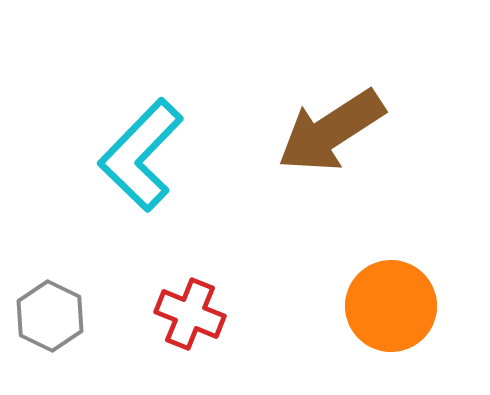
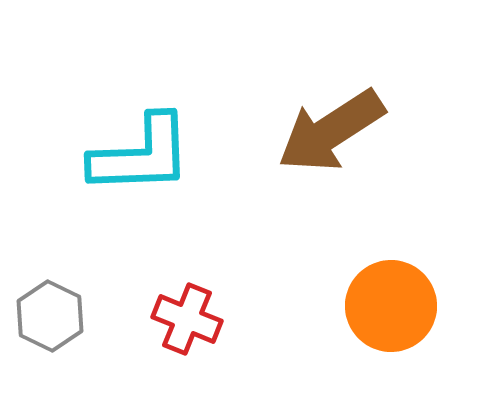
cyan L-shape: rotated 136 degrees counterclockwise
red cross: moved 3 px left, 5 px down
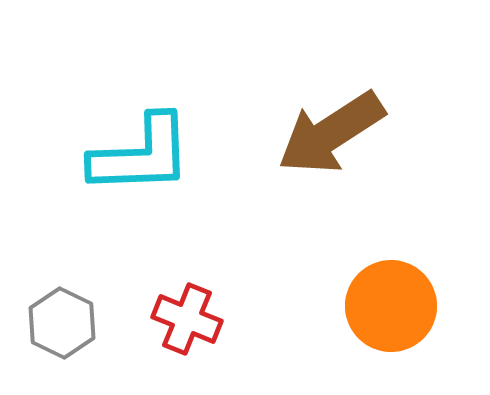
brown arrow: moved 2 px down
gray hexagon: moved 12 px right, 7 px down
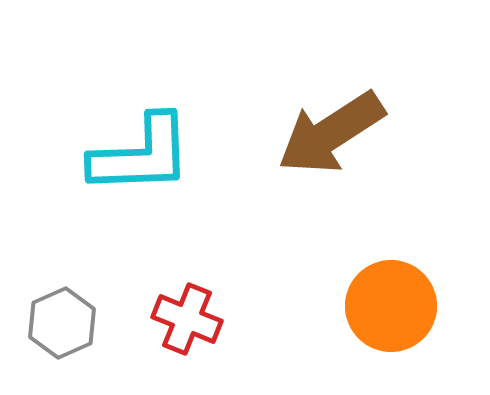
gray hexagon: rotated 10 degrees clockwise
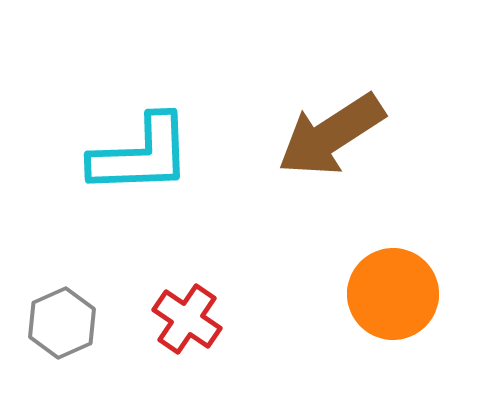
brown arrow: moved 2 px down
orange circle: moved 2 px right, 12 px up
red cross: rotated 12 degrees clockwise
